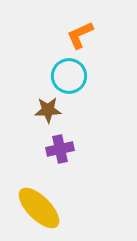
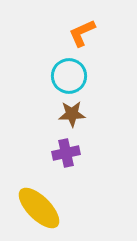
orange L-shape: moved 2 px right, 2 px up
brown star: moved 24 px right, 4 px down
purple cross: moved 6 px right, 4 px down
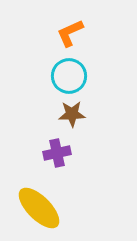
orange L-shape: moved 12 px left
purple cross: moved 9 px left
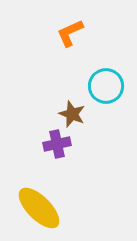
cyan circle: moved 37 px right, 10 px down
brown star: rotated 24 degrees clockwise
purple cross: moved 9 px up
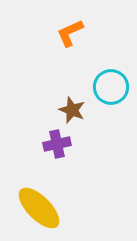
cyan circle: moved 5 px right, 1 px down
brown star: moved 4 px up
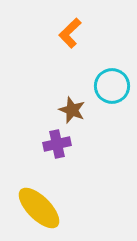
orange L-shape: rotated 20 degrees counterclockwise
cyan circle: moved 1 px right, 1 px up
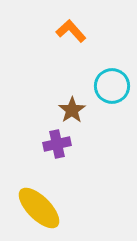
orange L-shape: moved 1 px right, 2 px up; rotated 92 degrees clockwise
brown star: rotated 16 degrees clockwise
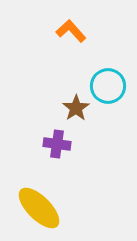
cyan circle: moved 4 px left
brown star: moved 4 px right, 2 px up
purple cross: rotated 20 degrees clockwise
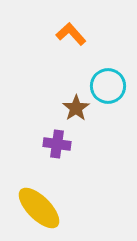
orange L-shape: moved 3 px down
